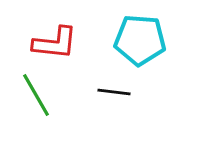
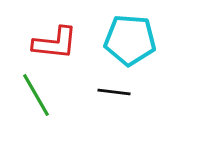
cyan pentagon: moved 10 px left
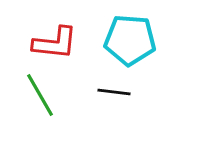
green line: moved 4 px right
